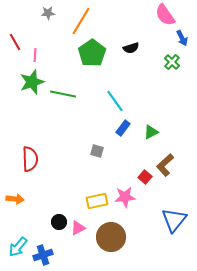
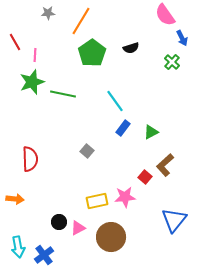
gray square: moved 10 px left; rotated 24 degrees clockwise
cyan arrow: rotated 50 degrees counterclockwise
blue cross: moved 1 px right; rotated 18 degrees counterclockwise
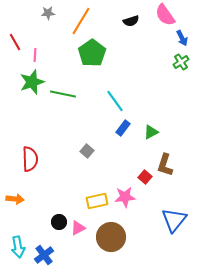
black semicircle: moved 27 px up
green cross: moved 9 px right; rotated 14 degrees clockwise
brown L-shape: rotated 30 degrees counterclockwise
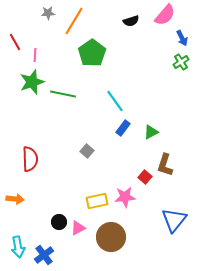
pink semicircle: rotated 105 degrees counterclockwise
orange line: moved 7 px left
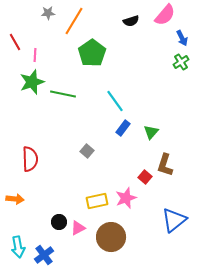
green triangle: rotated 21 degrees counterclockwise
pink star: moved 1 px right, 1 px down; rotated 15 degrees counterclockwise
blue triangle: rotated 12 degrees clockwise
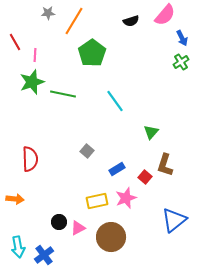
blue rectangle: moved 6 px left, 41 px down; rotated 21 degrees clockwise
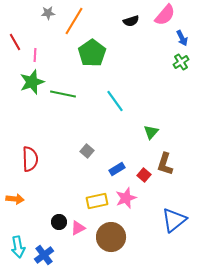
brown L-shape: moved 1 px up
red square: moved 1 px left, 2 px up
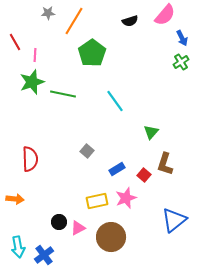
black semicircle: moved 1 px left
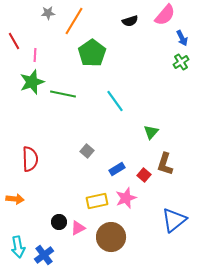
red line: moved 1 px left, 1 px up
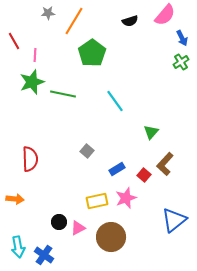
brown L-shape: rotated 25 degrees clockwise
blue cross: rotated 18 degrees counterclockwise
